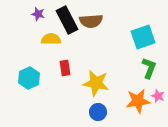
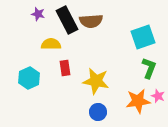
yellow semicircle: moved 5 px down
yellow star: moved 2 px up
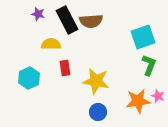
green L-shape: moved 3 px up
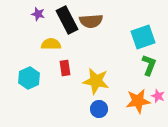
blue circle: moved 1 px right, 3 px up
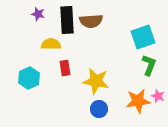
black rectangle: rotated 24 degrees clockwise
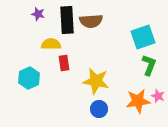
red rectangle: moved 1 px left, 5 px up
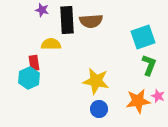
purple star: moved 4 px right, 4 px up
red rectangle: moved 30 px left
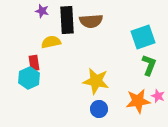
purple star: moved 1 px down
yellow semicircle: moved 2 px up; rotated 12 degrees counterclockwise
